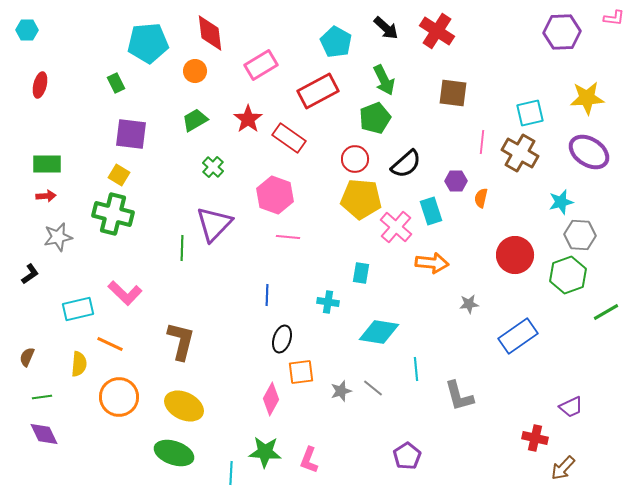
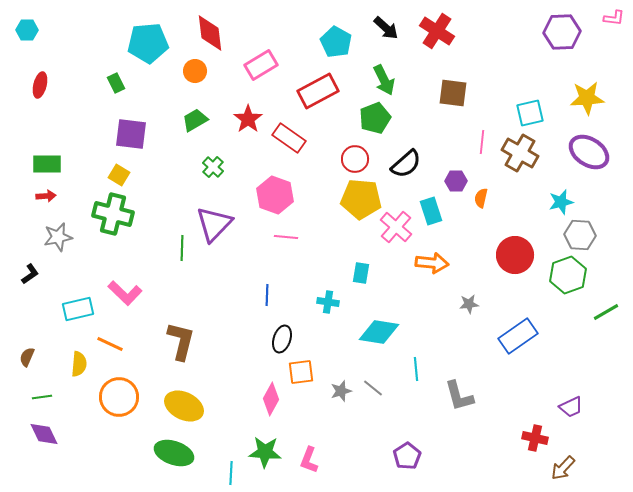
pink line at (288, 237): moved 2 px left
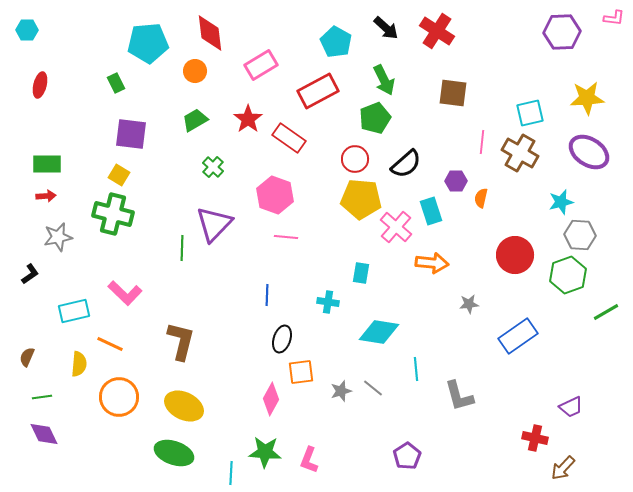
cyan rectangle at (78, 309): moved 4 px left, 2 px down
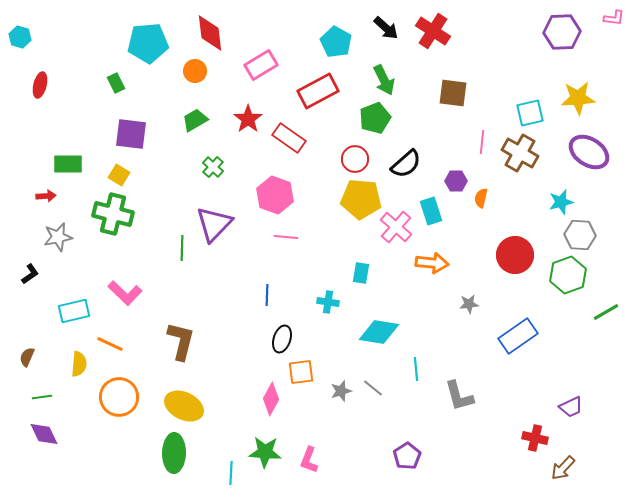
cyan hexagon at (27, 30): moved 7 px left, 7 px down; rotated 15 degrees clockwise
red cross at (437, 31): moved 4 px left
yellow star at (587, 98): moved 9 px left
green rectangle at (47, 164): moved 21 px right
green ellipse at (174, 453): rotated 72 degrees clockwise
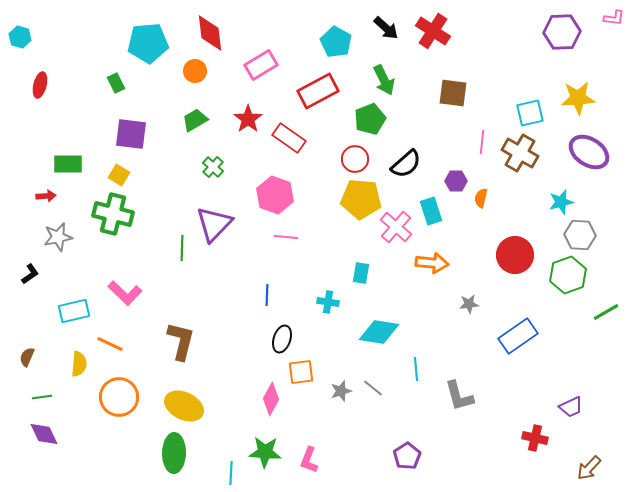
green pentagon at (375, 118): moved 5 px left, 1 px down
brown arrow at (563, 468): moved 26 px right
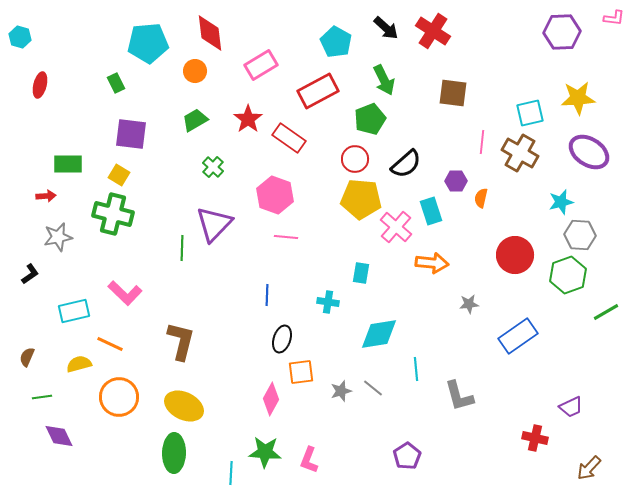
cyan diamond at (379, 332): moved 2 px down; rotated 18 degrees counterclockwise
yellow semicircle at (79, 364): rotated 110 degrees counterclockwise
purple diamond at (44, 434): moved 15 px right, 2 px down
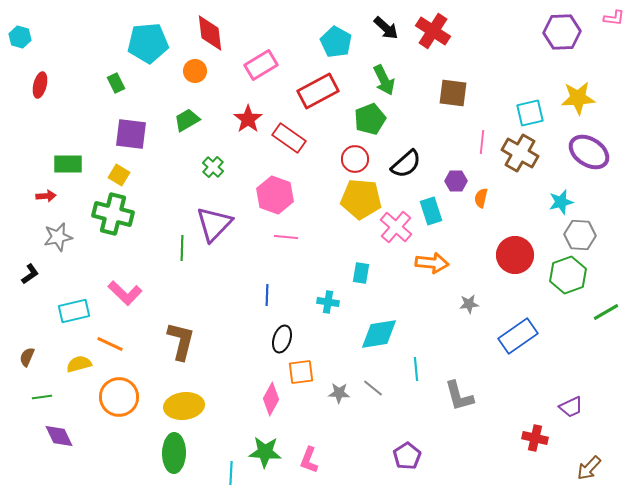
green trapezoid at (195, 120): moved 8 px left
gray star at (341, 391): moved 2 px left, 2 px down; rotated 20 degrees clockwise
yellow ellipse at (184, 406): rotated 33 degrees counterclockwise
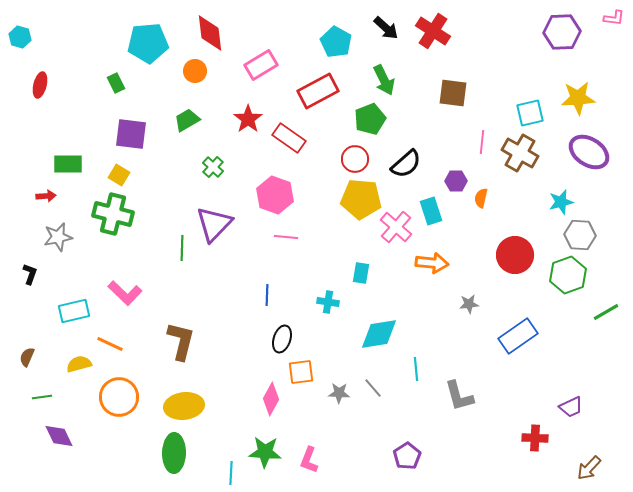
black L-shape at (30, 274): rotated 35 degrees counterclockwise
gray line at (373, 388): rotated 10 degrees clockwise
red cross at (535, 438): rotated 10 degrees counterclockwise
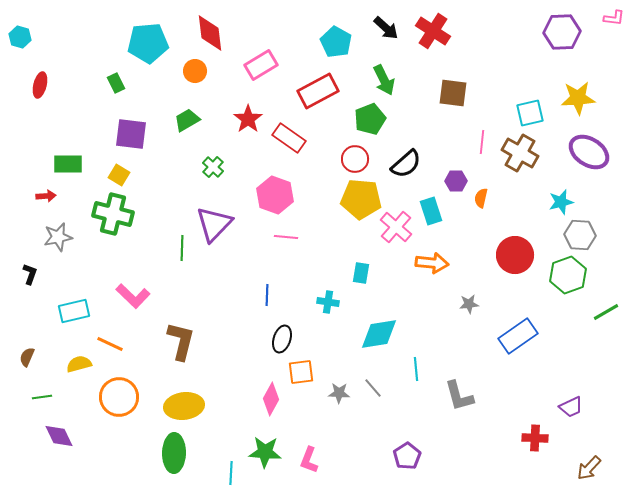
pink L-shape at (125, 293): moved 8 px right, 3 px down
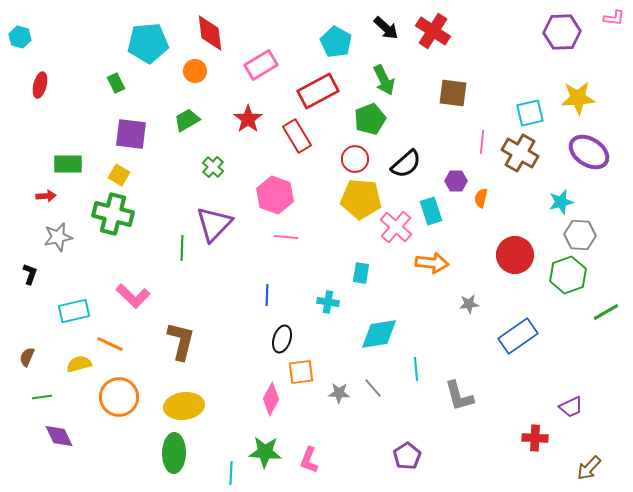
red rectangle at (289, 138): moved 8 px right, 2 px up; rotated 24 degrees clockwise
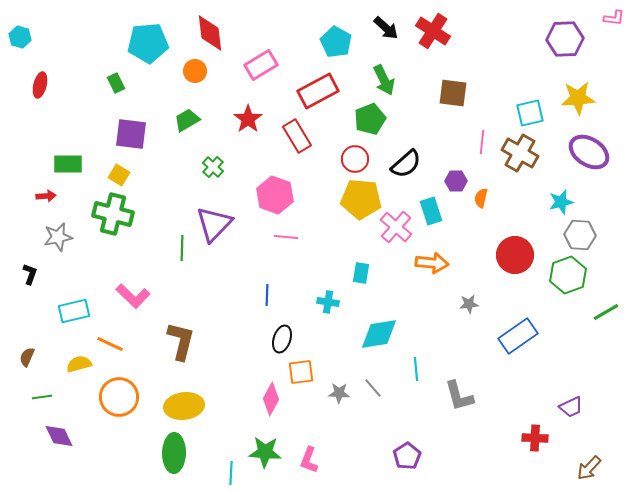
purple hexagon at (562, 32): moved 3 px right, 7 px down
